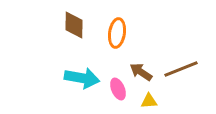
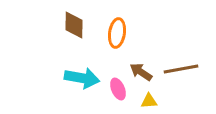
brown line: rotated 12 degrees clockwise
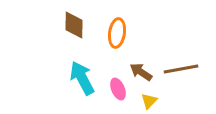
cyan arrow: rotated 128 degrees counterclockwise
yellow triangle: rotated 42 degrees counterclockwise
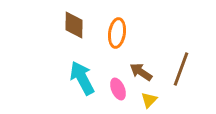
brown line: rotated 60 degrees counterclockwise
yellow triangle: moved 1 px up
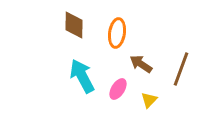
brown arrow: moved 8 px up
cyan arrow: moved 2 px up
pink ellipse: rotated 55 degrees clockwise
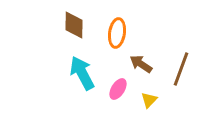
cyan arrow: moved 3 px up
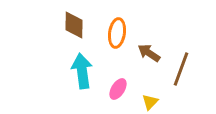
brown arrow: moved 8 px right, 11 px up
cyan arrow: moved 2 px up; rotated 20 degrees clockwise
yellow triangle: moved 1 px right, 2 px down
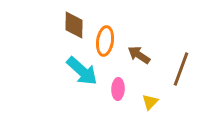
orange ellipse: moved 12 px left, 8 px down
brown arrow: moved 10 px left, 2 px down
cyan arrow: rotated 140 degrees clockwise
pink ellipse: rotated 30 degrees counterclockwise
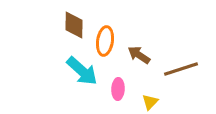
brown line: rotated 52 degrees clockwise
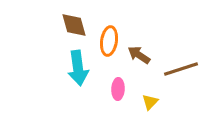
brown diamond: rotated 16 degrees counterclockwise
orange ellipse: moved 4 px right
cyan arrow: moved 4 px left, 3 px up; rotated 40 degrees clockwise
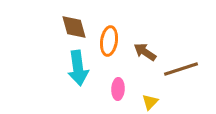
brown diamond: moved 2 px down
brown arrow: moved 6 px right, 3 px up
